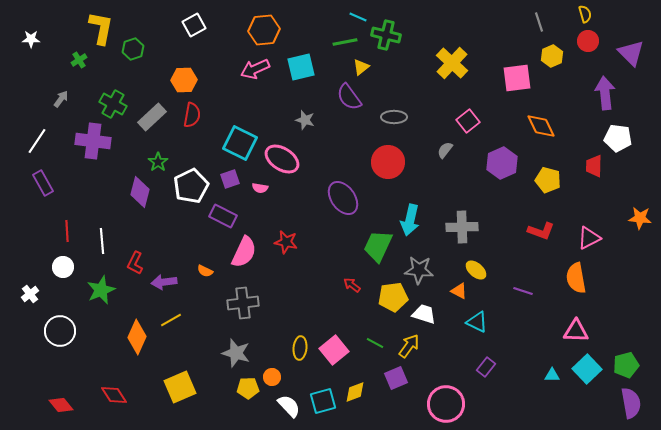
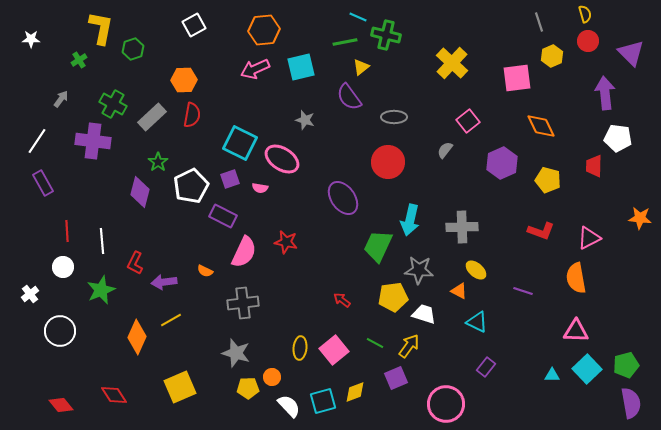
red arrow at (352, 285): moved 10 px left, 15 px down
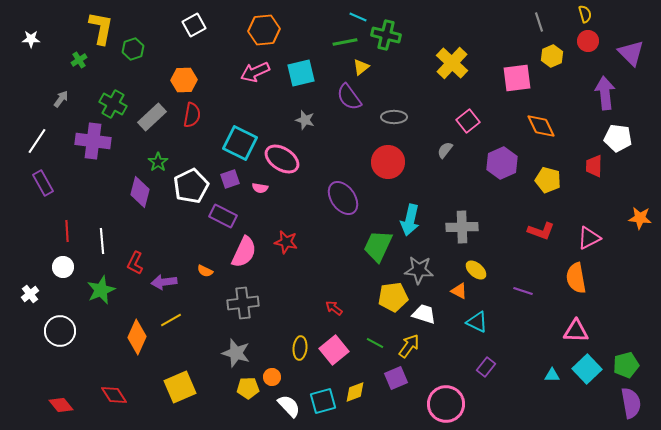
cyan square at (301, 67): moved 6 px down
pink arrow at (255, 69): moved 3 px down
red arrow at (342, 300): moved 8 px left, 8 px down
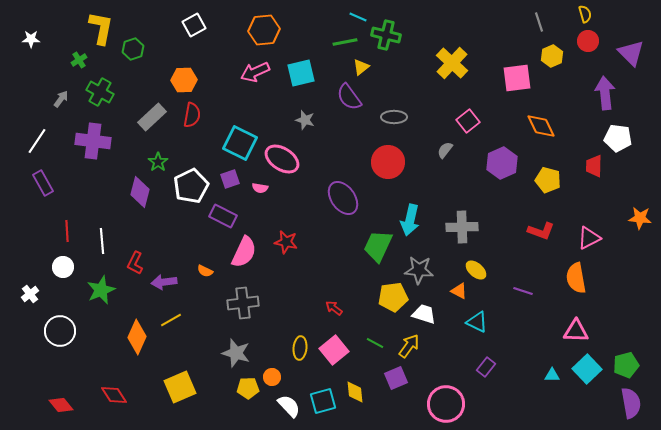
green cross at (113, 104): moved 13 px left, 12 px up
yellow diamond at (355, 392): rotated 75 degrees counterclockwise
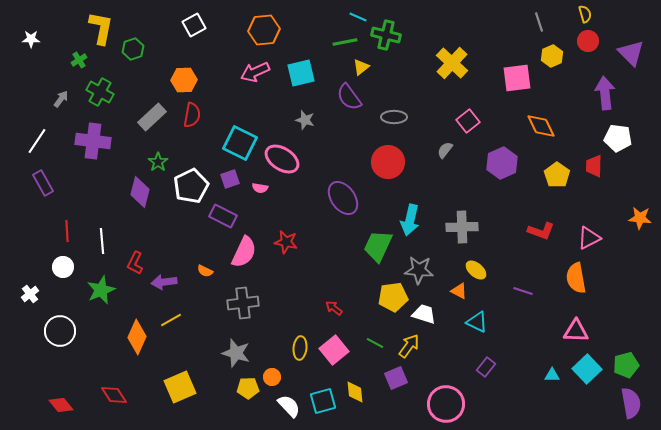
yellow pentagon at (548, 180): moved 9 px right, 5 px up; rotated 20 degrees clockwise
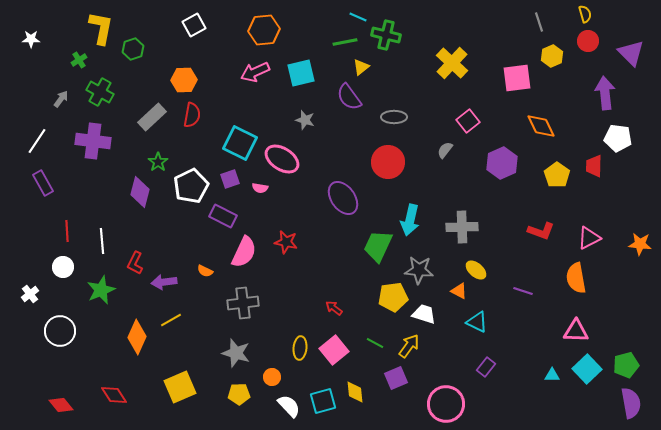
orange star at (640, 218): moved 26 px down
yellow pentagon at (248, 388): moved 9 px left, 6 px down
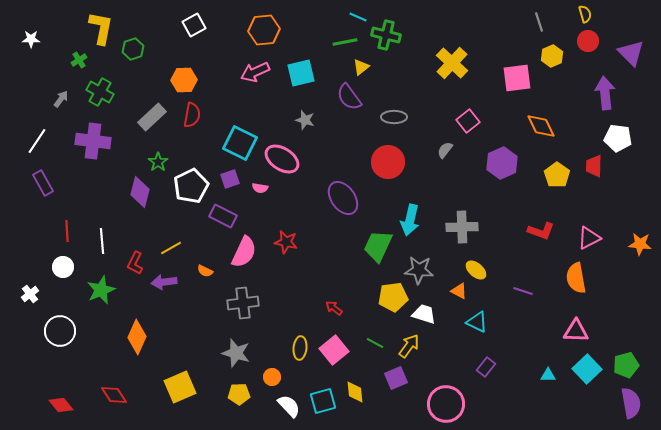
yellow line at (171, 320): moved 72 px up
cyan triangle at (552, 375): moved 4 px left
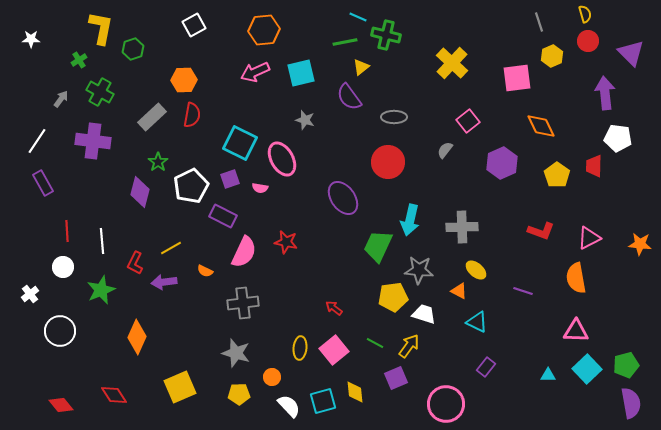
pink ellipse at (282, 159): rotated 28 degrees clockwise
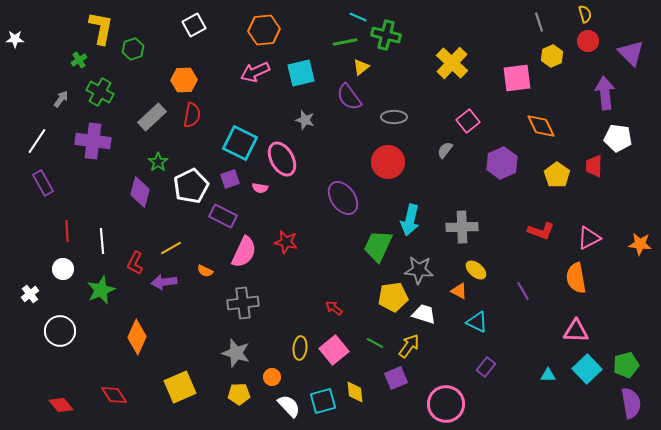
white star at (31, 39): moved 16 px left
white circle at (63, 267): moved 2 px down
purple line at (523, 291): rotated 42 degrees clockwise
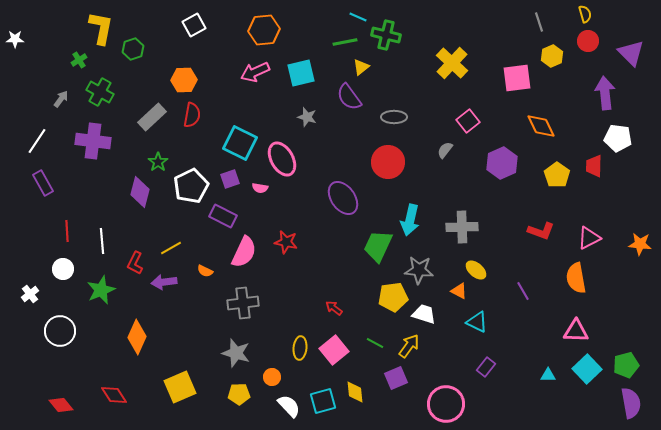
gray star at (305, 120): moved 2 px right, 3 px up
